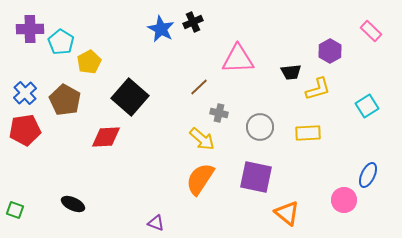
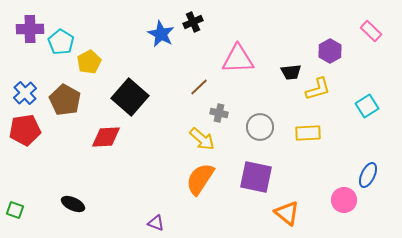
blue star: moved 5 px down
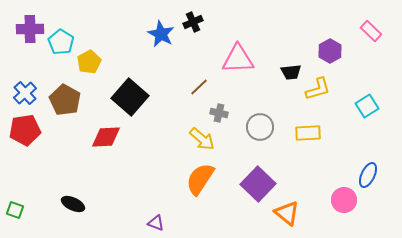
purple square: moved 2 px right, 7 px down; rotated 32 degrees clockwise
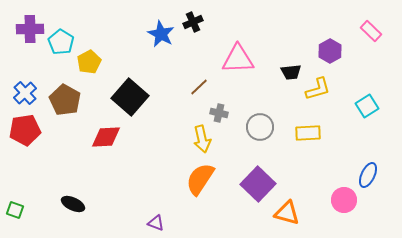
yellow arrow: rotated 36 degrees clockwise
orange triangle: rotated 24 degrees counterclockwise
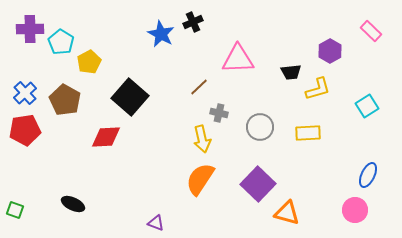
pink circle: moved 11 px right, 10 px down
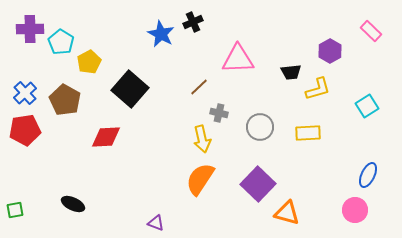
black square: moved 8 px up
green square: rotated 30 degrees counterclockwise
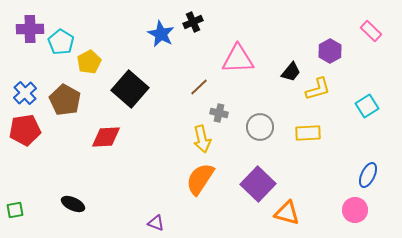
black trapezoid: rotated 45 degrees counterclockwise
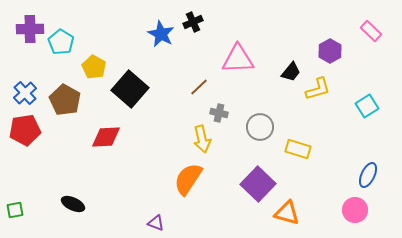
yellow pentagon: moved 5 px right, 5 px down; rotated 15 degrees counterclockwise
yellow rectangle: moved 10 px left, 16 px down; rotated 20 degrees clockwise
orange semicircle: moved 12 px left
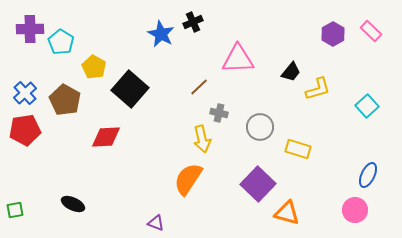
purple hexagon: moved 3 px right, 17 px up
cyan square: rotated 10 degrees counterclockwise
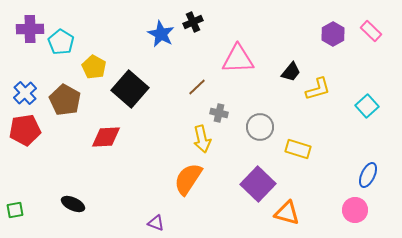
brown line: moved 2 px left
